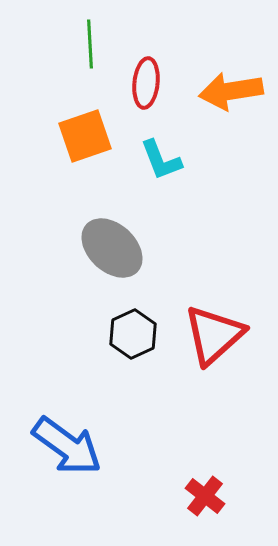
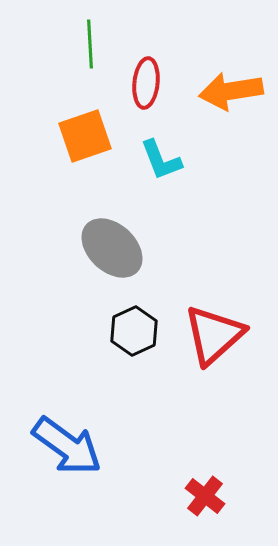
black hexagon: moved 1 px right, 3 px up
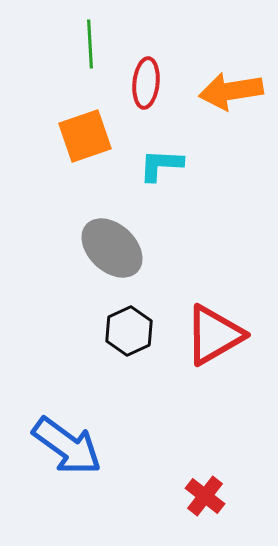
cyan L-shape: moved 5 px down; rotated 114 degrees clockwise
black hexagon: moved 5 px left
red triangle: rotated 12 degrees clockwise
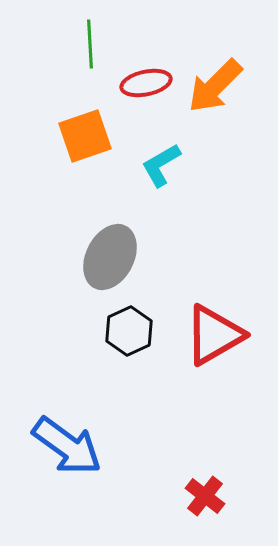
red ellipse: rotated 72 degrees clockwise
orange arrow: moved 16 px left, 5 px up; rotated 36 degrees counterclockwise
cyan L-shape: rotated 33 degrees counterclockwise
gray ellipse: moved 2 px left, 9 px down; rotated 74 degrees clockwise
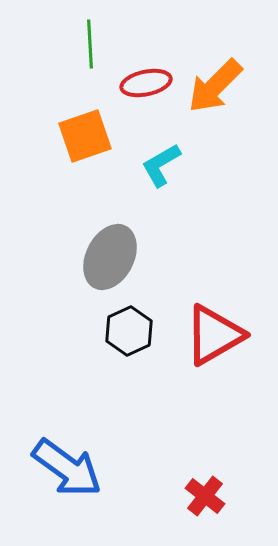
blue arrow: moved 22 px down
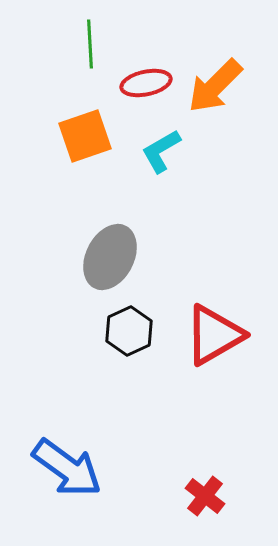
cyan L-shape: moved 14 px up
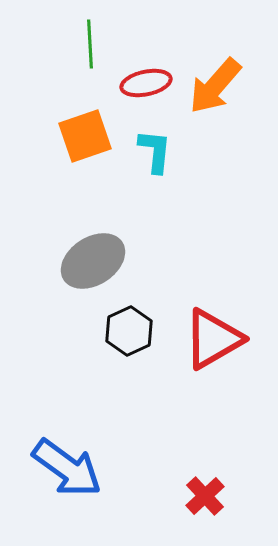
orange arrow: rotated 4 degrees counterclockwise
cyan L-shape: moved 6 px left; rotated 126 degrees clockwise
gray ellipse: moved 17 px left, 4 px down; rotated 30 degrees clockwise
red triangle: moved 1 px left, 4 px down
red cross: rotated 9 degrees clockwise
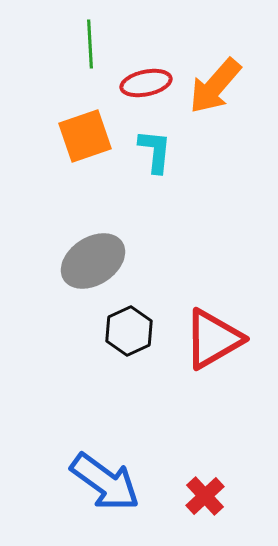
blue arrow: moved 38 px right, 14 px down
